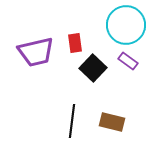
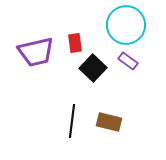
brown rectangle: moved 3 px left
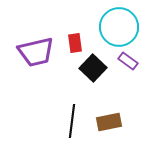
cyan circle: moved 7 px left, 2 px down
brown rectangle: rotated 25 degrees counterclockwise
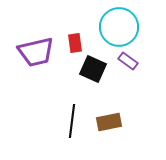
black square: moved 1 px down; rotated 20 degrees counterclockwise
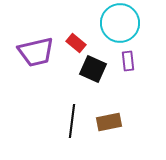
cyan circle: moved 1 px right, 4 px up
red rectangle: moved 1 px right; rotated 42 degrees counterclockwise
purple rectangle: rotated 48 degrees clockwise
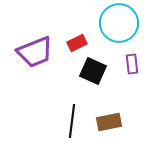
cyan circle: moved 1 px left
red rectangle: moved 1 px right; rotated 66 degrees counterclockwise
purple trapezoid: moved 1 px left; rotated 9 degrees counterclockwise
purple rectangle: moved 4 px right, 3 px down
black square: moved 2 px down
